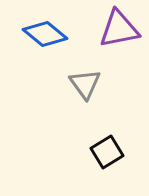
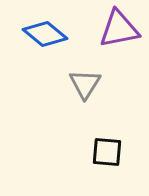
gray triangle: rotated 8 degrees clockwise
black square: rotated 36 degrees clockwise
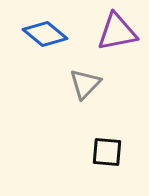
purple triangle: moved 2 px left, 3 px down
gray triangle: rotated 12 degrees clockwise
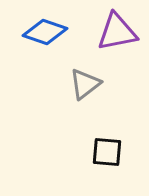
blue diamond: moved 2 px up; rotated 21 degrees counterclockwise
gray triangle: rotated 8 degrees clockwise
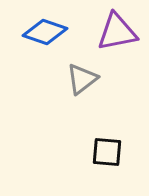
gray triangle: moved 3 px left, 5 px up
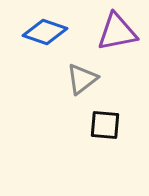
black square: moved 2 px left, 27 px up
